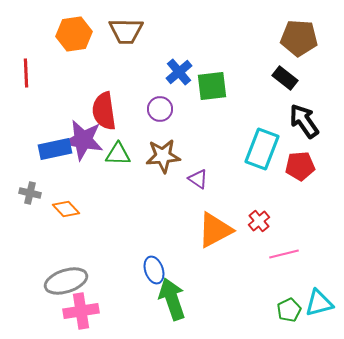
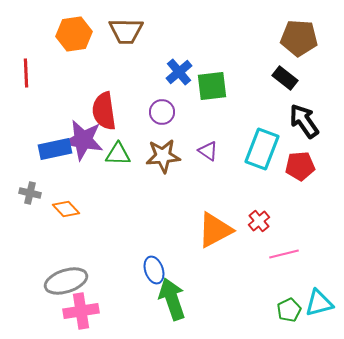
purple circle: moved 2 px right, 3 px down
purple triangle: moved 10 px right, 28 px up
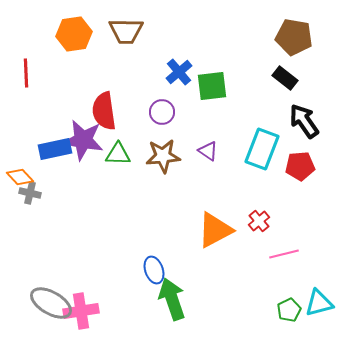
brown pentagon: moved 5 px left, 1 px up; rotated 6 degrees clockwise
orange diamond: moved 46 px left, 32 px up
gray ellipse: moved 15 px left, 22 px down; rotated 48 degrees clockwise
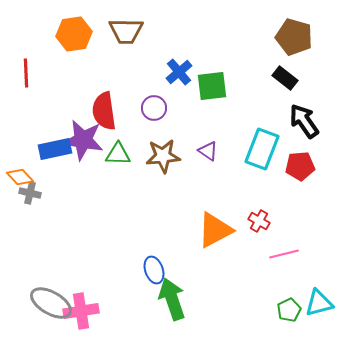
brown pentagon: rotated 6 degrees clockwise
purple circle: moved 8 px left, 4 px up
red cross: rotated 20 degrees counterclockwise
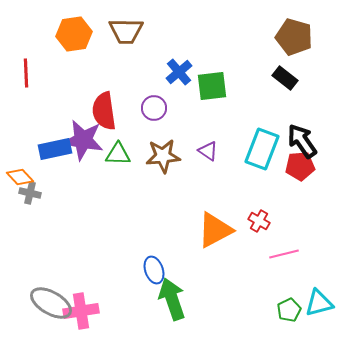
black arrow: moved 2 px left, 20 px down
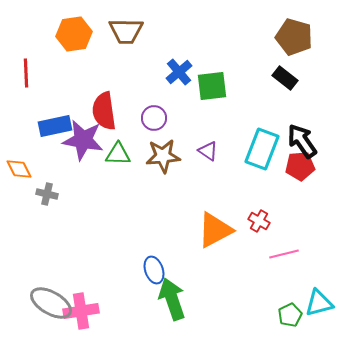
purple circle: moved 10 px down
blue rectangle: moved 23 px up
orange diamond: moved 1 px left, 8 px up; rotated 16 degrees clockwise
gray cross: moved 17 px right, 1 px down
green pentagon: moved 1 px right, 5 px down
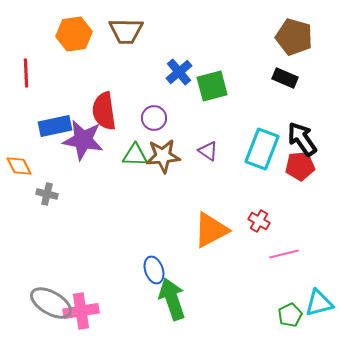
black rectangle: rotated 15 degrees counterclockwise
green square: rotated 8 degrees counterclockwise
black arrow: moved 2 px up
green triangle: moved 17 px right, 1 px down
orange diamond: moved 3 px up
orange triangle: moved 4 px left
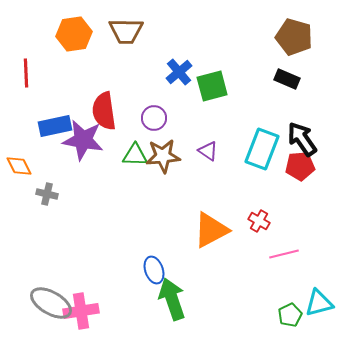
black rectangle: moved 2 px right, 1 px down
